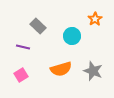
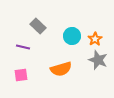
orange star: moved 20 px down
gray star: moved 5 px right, 11 px up
pink square: rotated 24 degrees clockwise
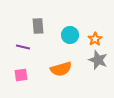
gray rectangle: rotated 42 degrees clockwise
cyan circle: moved 2 px left, 1 px up
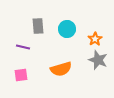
cyan circle: moved 3 px left, 6 px up
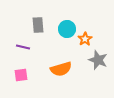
gray rectangle: moved 1 px up
orange star: moved 10 px left
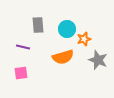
orange star: moved 1 px left; rotated 16 degrees clockwise
orange semicircle: moved 2 px right, 12 px up
pink square: moved 2 px up
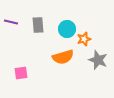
purple line: moved 12 px left, 25 px up
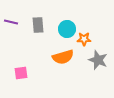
orange star: rotated 16 degrees clockwise
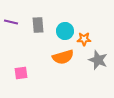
cyan circle: moved 2 px left, 2 px down
